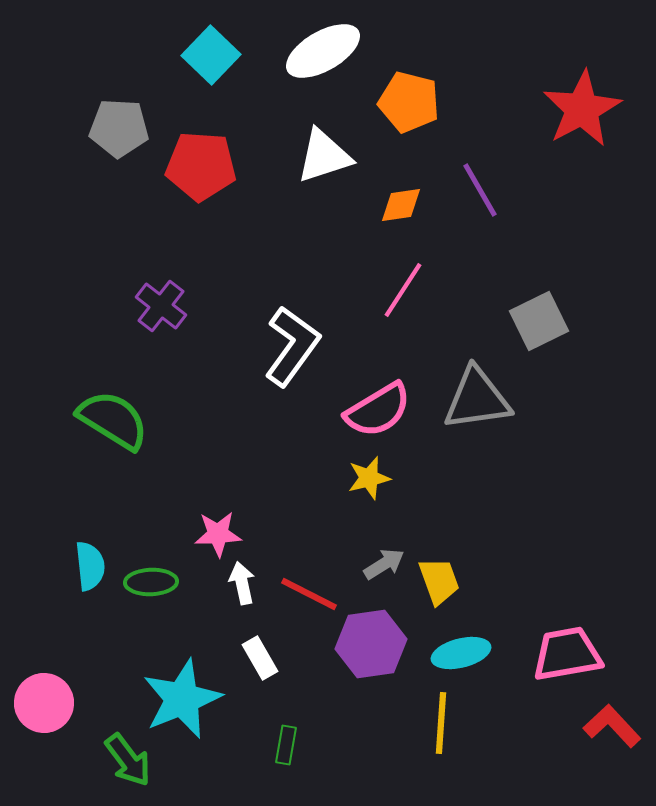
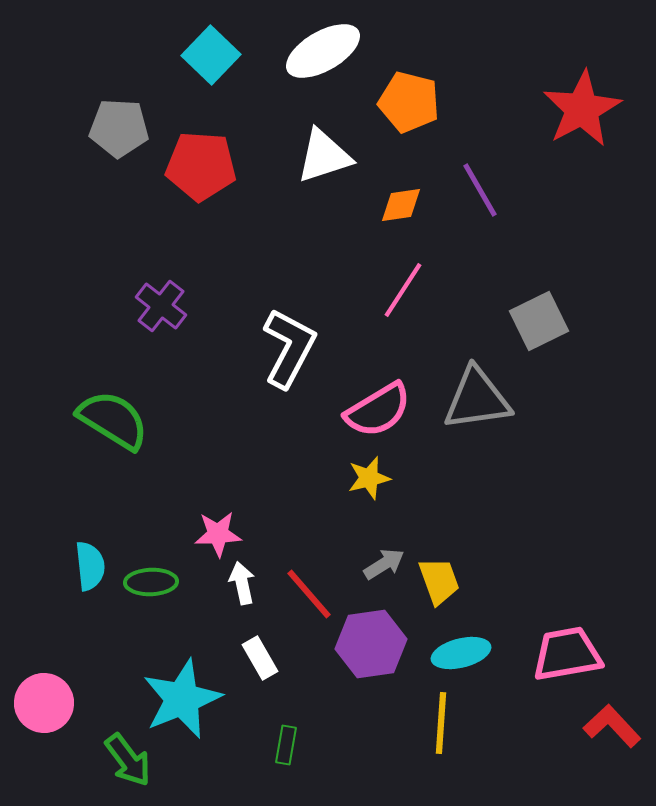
white L-shape: moved 3 px left, 2 px down; rotated 8 degrees counterclockwise
red line: rotated 22 degrees clockwise
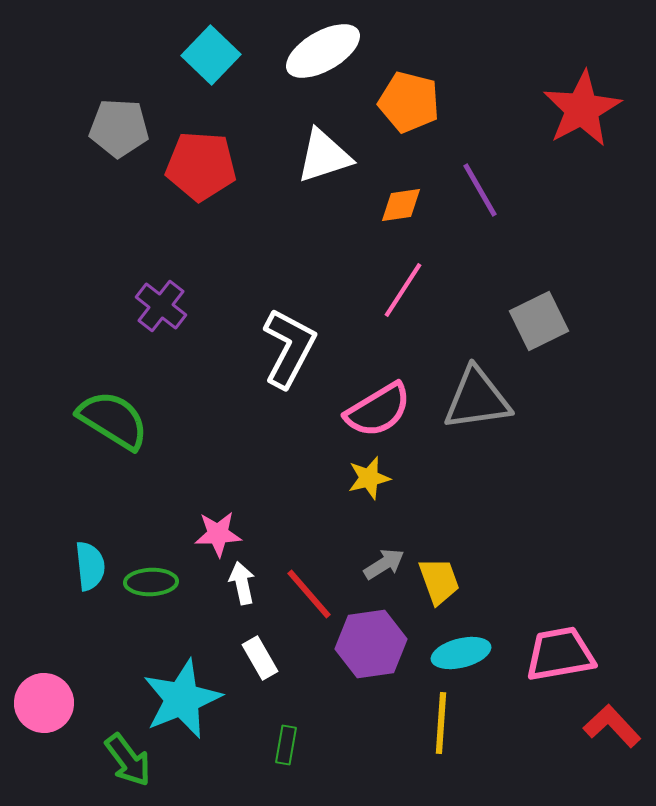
pink trapezoid: moved 7 px left
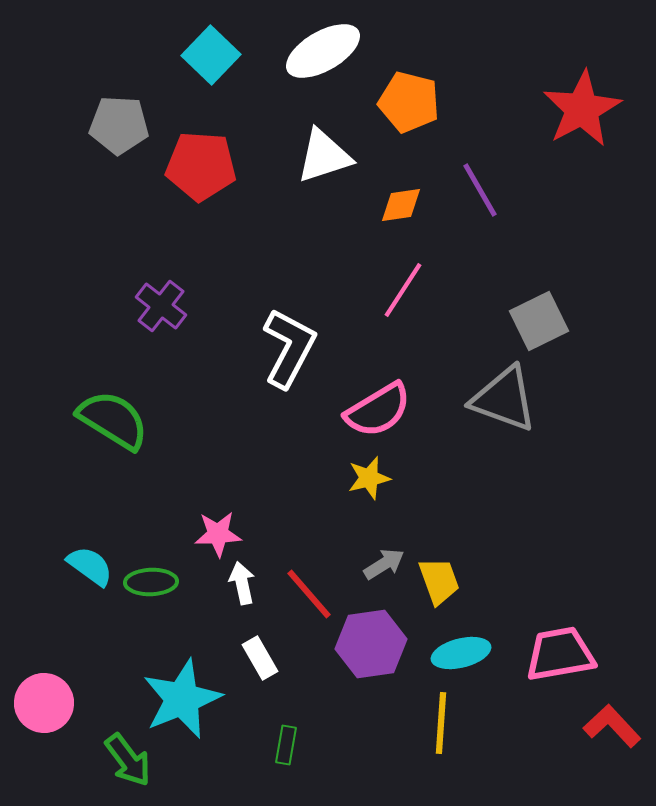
gray pentagon: moved 3 px up
gray triangle: moved 27 px right; rotated 28 degrees clockwise
cyan semicircle: rotated 48 degrees counterclockwise
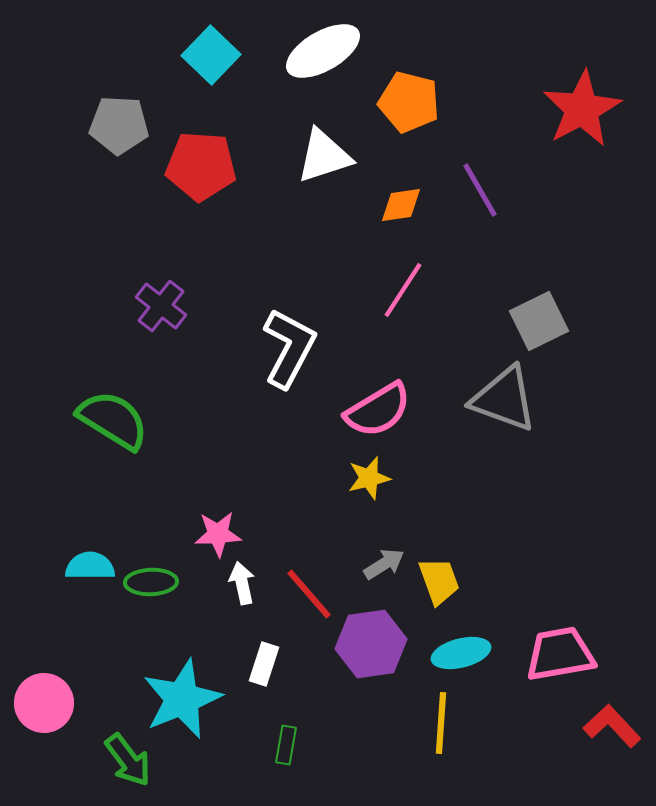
cyan semicircle: rotated 36 degrees counterclockwise
white rectangle: moved 4 px right, 6 px down; rotated 48 degrees clockwise
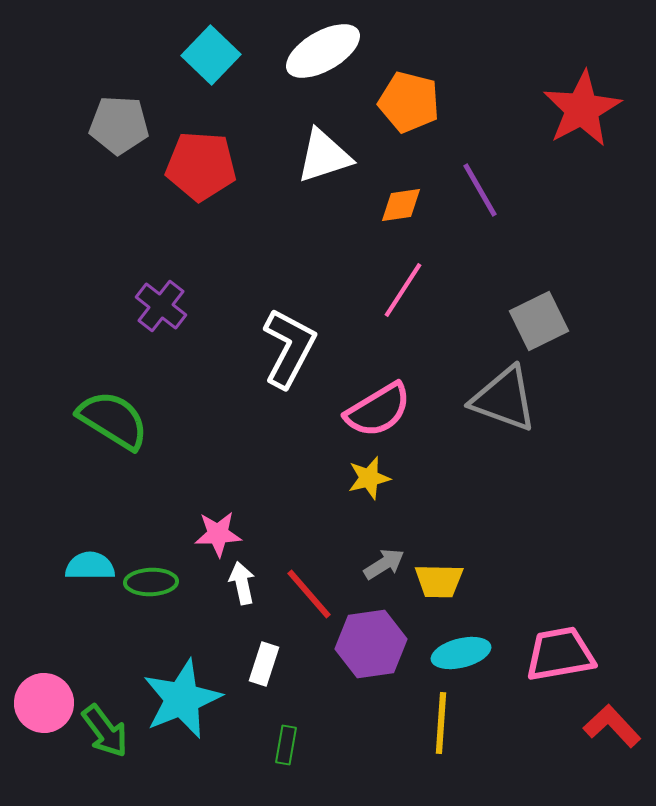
yellow trapezoid: rotated 111 degrees clockwise
green arrow: moved 23 px left, 29 px up
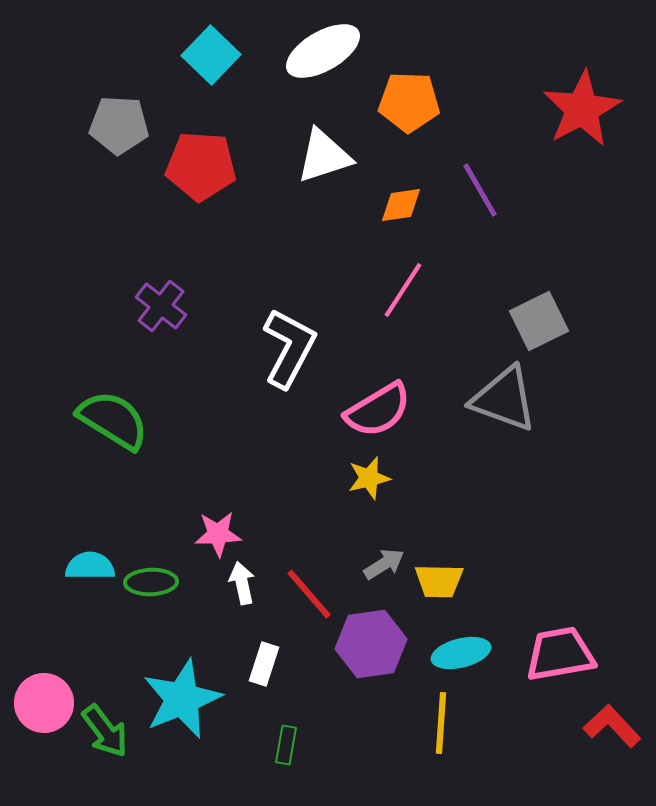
orange pentagon: rotated 12 degrees counterclockwise
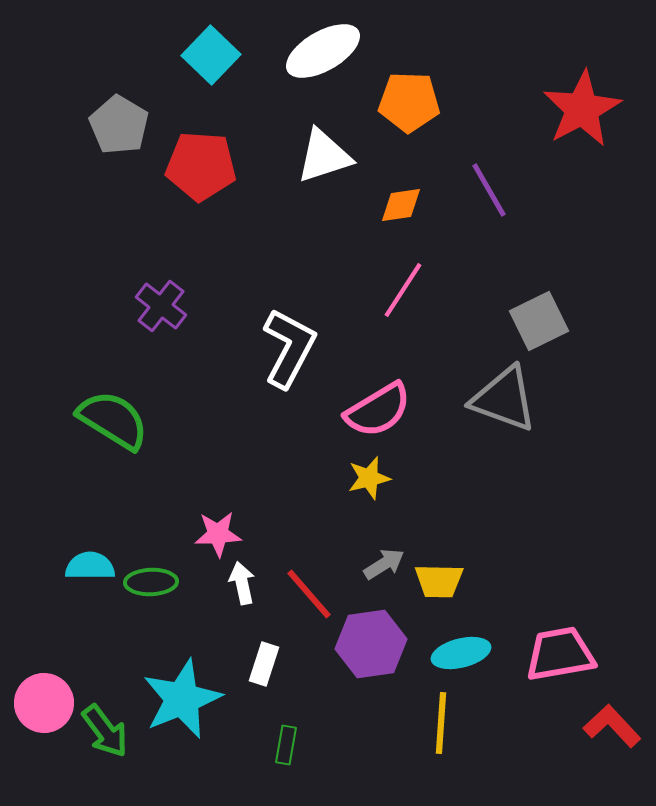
gray pentagon: rotated 28 degrees clockwise
purple line: moved 9 px right
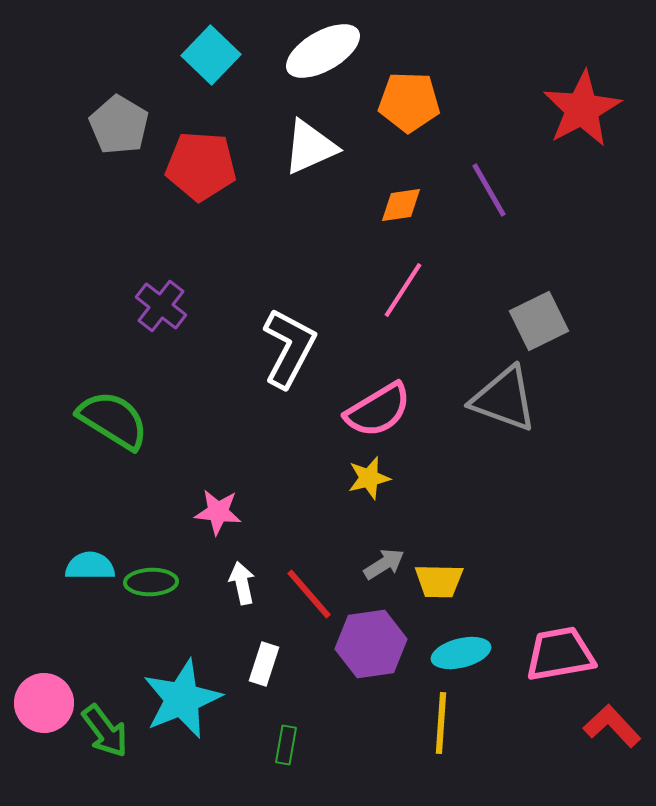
white triangle: moved 14 px left, 9 px up; rotated 6 degrees counterclockwise
pink star: moved 22 px up; rotated 9 degrees clockwise
